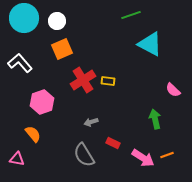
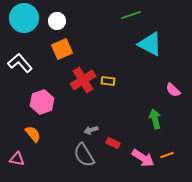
gray arrow: moved 8 px down
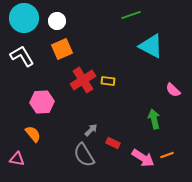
cyan triangle: moved 1 px right, 2 px down
white L-shape: moved 2 px right, 7 px up; rotated 10 degrees clockwise
pink hexagon: rotated 15 degrees clockwise
green arrow: moved 1 px left
gray arrow: rotated 152 degrees clockwise
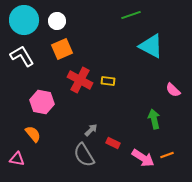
cyan circle: moved 2 px down
red cross: moved 3 px left; rotated 30 degrees counterclockwise
pink hexagon: rotated 15 degrees clockwise
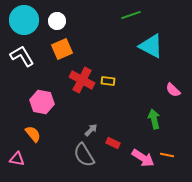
red cross: moved 2 px right
orange line: rotated 32 degrees clockwise
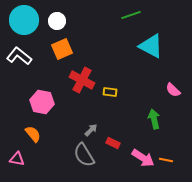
white L-shape: moved 3 px left; rotated 20 degrees counterclockwise
yellow rectangle: moved 2 px right, 11 px down
orange line: moved 1 px left, 5 px down
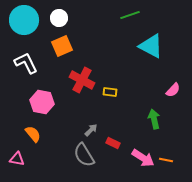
green line: moved 1 px left
white circle: moved 2 px right, 3 px up
orange square: moved 3 px up
white L-shape: moved 7 px right, 7 px down; rotated 25 degrees clockwise
pink semicircle: rotated 91 degrees counterclockwise
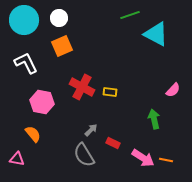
cyan triangle: moved 5 px right, 12 px up
red cross: moved 7 px down
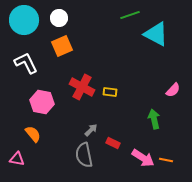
gray semicircle: rotated 20 degrees clockwise
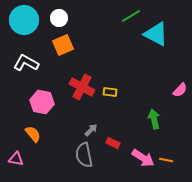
green line: moved 1 px right, 1 px down; rotated 12 degrees counterclockwise
orange square: moved 1 px right, 1 px up
white L-shape: rotated 35 degrees counterclockwise
pink semicircle: moved 7 px right
pink triangle: moved 1 px left
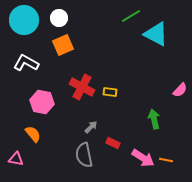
gray arrow: moved 3 px up
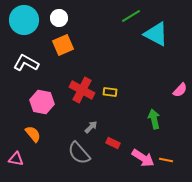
red cross: moved 3 px down
gray semicircle: moved 5 px left, 2 px up; rotated 30 degrees counterclockwise
